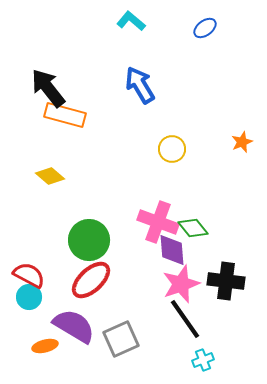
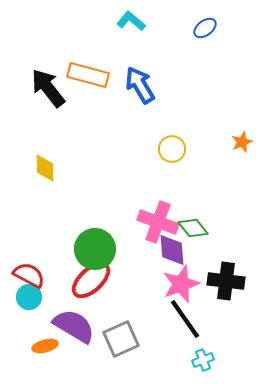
orange rectangle: moved 23 px right, 40 px up
yellow diamond: moved 5 px left, 8 px up; rotated 48 degrees clockwise
green circle: moved 6 px right, 9 px down
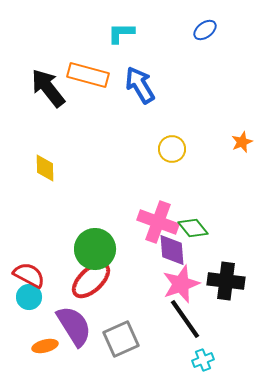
cyan L-shape: moved 10 px left, 12 px down; rotated 40 degrees counterclockwise
blue ellipse: moved 2 px down
purple semicircle: rotated 27 degrees clockwise
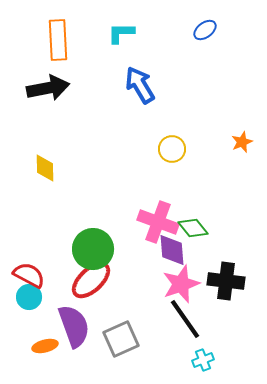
orange rectangle: moved 30 px left, 35 px up; rotated 72 degrees clockwise
black arrow: rotated 117 degrees clockwise
green circle: moved 2 px left
purple semicircle: rotated 12 degrees clockwise
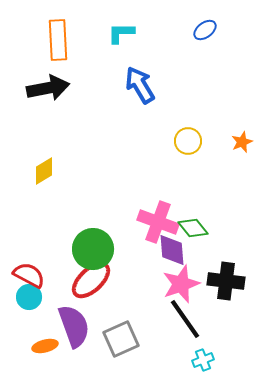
yellow circle: moved 16 px right, 8 px up
yellow diamond: moved 1 px left, 3 px down; rotated 60 degrees clockwise
